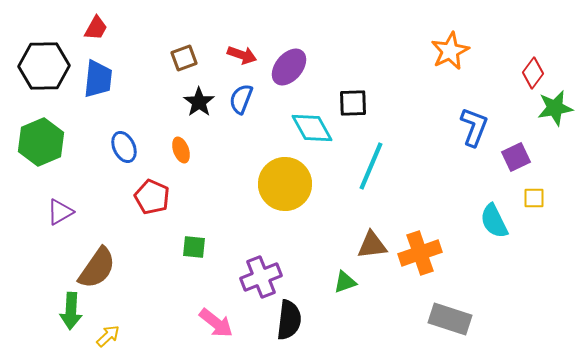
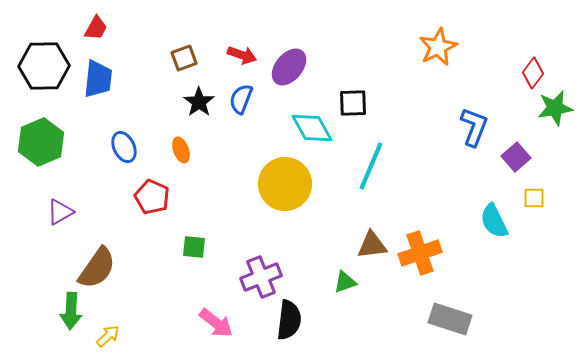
orange star: moved 12 px left, 4 px up
purple square: rotated 16 degrees counterclockwise
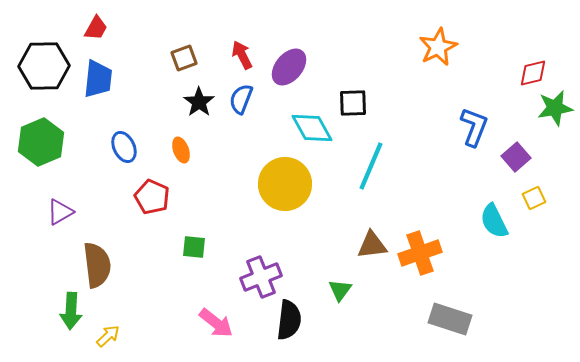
red arrow: rotated 136 degrees counterclockwise
red diamond: rotated 40 degrees clockwise
yellow square: rotated 25 degrees counterclockwise
brown semicircle: moved 3 px up; rotated 42 degrees counterclockwise
green triangle: moved 5 px left, 8 px down; rotated 35 degrees counterclockwise
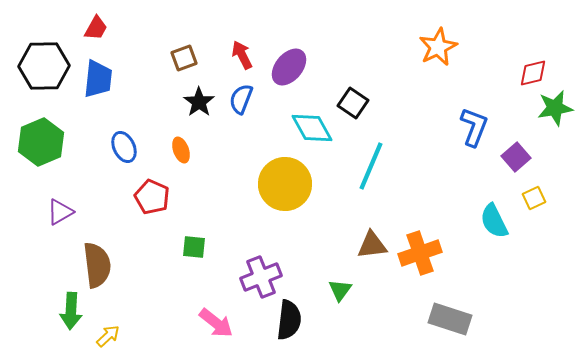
black square: rotated 36 degrees clockwise
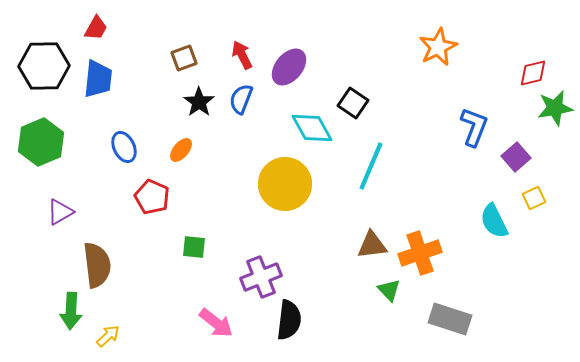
orange ellipse: rotated 60 degrees clockwise
green triangle: moved 49 px right; rotated 20 degrees counterclockwise
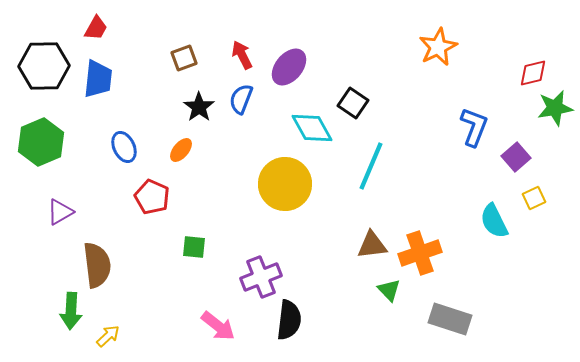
black star: moved 5 px down
pink arrow: moved 2 px right, 3 px down
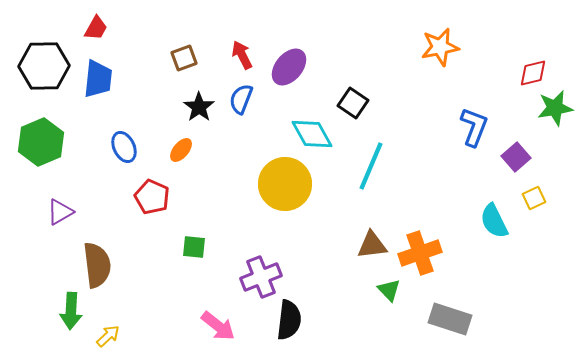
orange star: moved 2 px right; rotated 15 degrees clockwise
cyan diamond: moved 6 px down
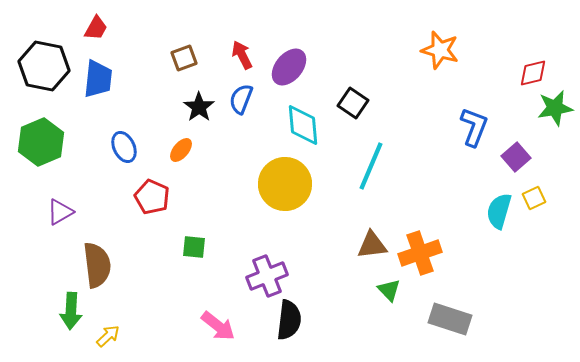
orange star: moved 3 px down; rotated 27 degrees clockwise
black hexagon: rotated 12 degrees clockwise
cyan diamond: moved 9 px left, 9 px up; rotated 24 degrees clockwise
cyan semicircle: moved 5 px right, 10 px up; rotated 42 degrees clockwise
purple cross: moved 6 px right, 1 px up
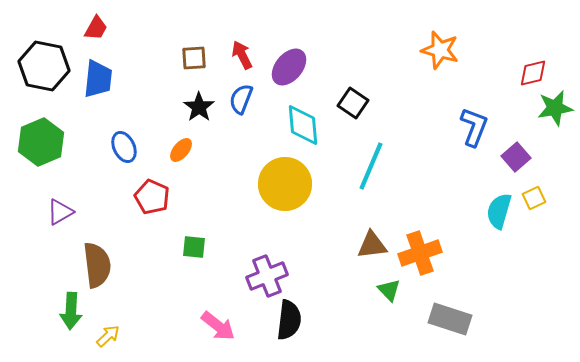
brown square: moved 10 px right; rotated 16 degrees clockwise
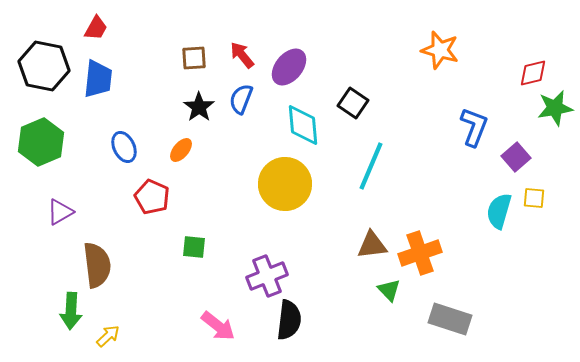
red arrow: rotated 12 degrees counterclockwise
yellow square: rotated 30 degrees clockwise
